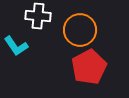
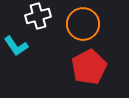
white cross: rotated 20 degrees counterclockwise
orange circle: moved 3 px right, 6 px up
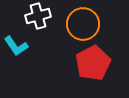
red pentagon: moved 4 px right, 4 px up
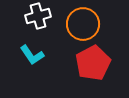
cyan L-shape: moved 16 px right, 9 px down
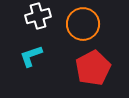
cyan L-shape: moved 1 px left, 1 px down; rotated 105 degrees clockwise
red pentagon: moved 5 px down
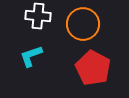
white cross: rotated 20 degrees clockwise
red pentagon: rotated 16 degrees counterclockwise
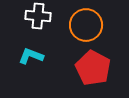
orange circle: moved 3 px right, 1 px down
cyan L-shape: rotated 40 degrees clockwise
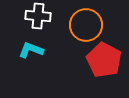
cyan L-shape: moved 6 px up
red pentagon: moved 11 px right, 8 px up
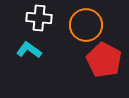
white cross: moved 1 px right, 2 px down
cyan L-shape: moved 2 px left; rotated 15 degrees clockwise
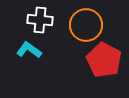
white cross: moved 1 px right, 2 px down
